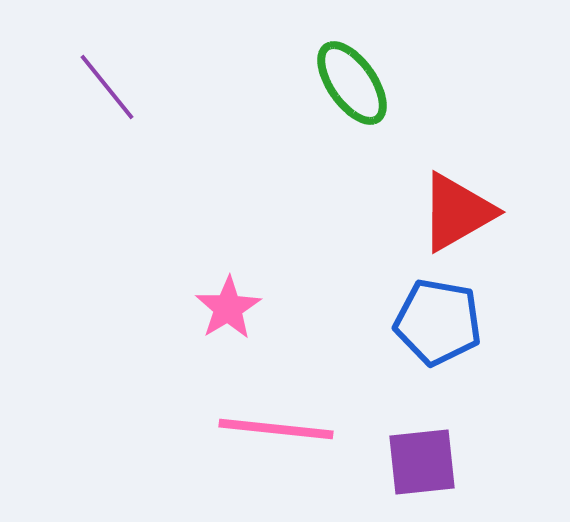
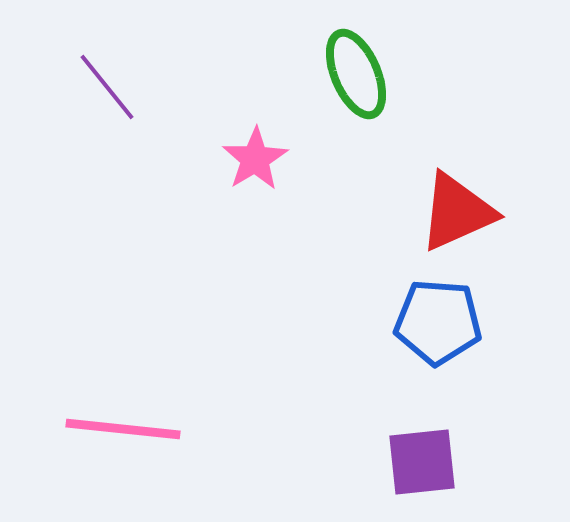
green ellipse: moved 4 px right, 9 px up; rotated 12 degrees clockwise
red triangle: rotated 6 degrees clockwise
pink star: moved 27 px right, 149 px up
blue pentagon: rotated 6 degrees counterclockwise
pink line: moved 153 px left
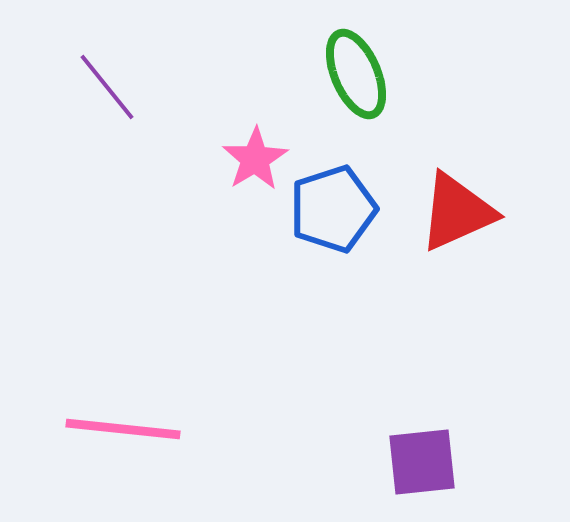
blue pentagon: moved 105 px left, 113 px up; rotated 22 degrees counterclockwise
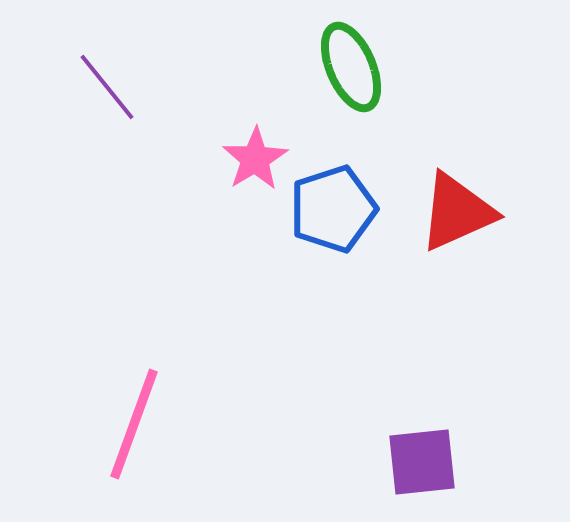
green ellipse: moved 5 px left, 7 px up
pink line: moved 11 px right, 5 px up; rotated 76 degrees counterclockwise
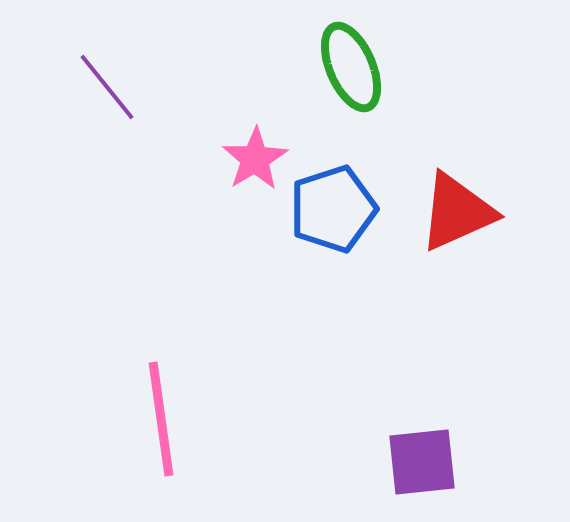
pink line: moved 27 px right, 5 px up; rotated 28 degrees counterclockwise
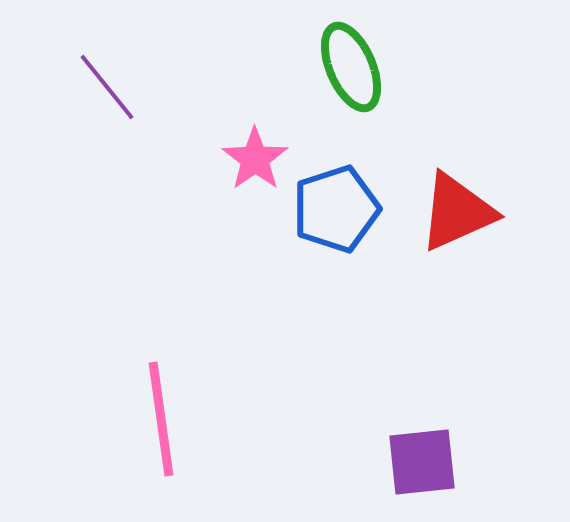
pink star: rotated 4 degrees counterclockwise
blue pentagon: moved 3 px right
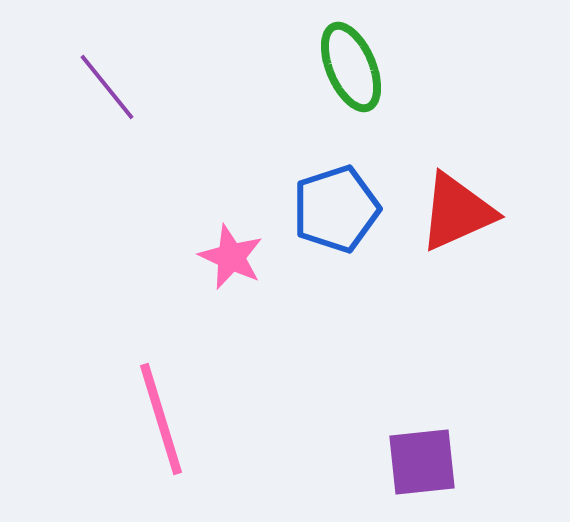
pink star: moved 24 px left, 98 px down; rotated 12 degrees counterclockwise
pink line: rotated 9 degrees counterclockwise
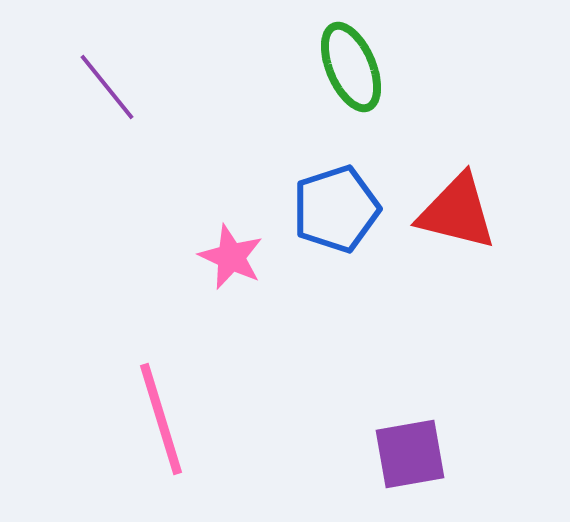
red triangle: rotated 38 degrees clockwise
purple square: moved 12 px left, 8 px up; rotated 4 degrees counterclockwise
